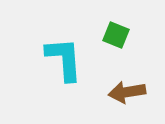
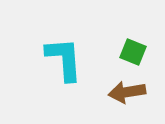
green square: moved 17 px right, 17 px down
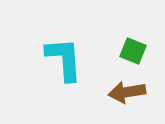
green square: moved 1 px up
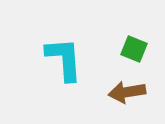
green square: moved 1 px right, 2 px up
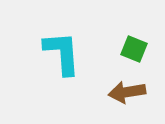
cyan L-shape: moved 2 px left, 6 px up
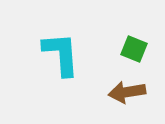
cyan L-shape: moved 1 px left, 1 px down
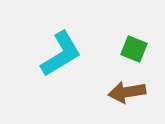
cyan L-shape: rotated 63 degrees clockwise
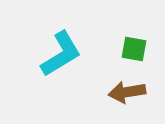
green square: rotated 12 degrees counterclockwise
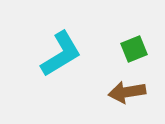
green square: rotated 32 degrees counterclockwise
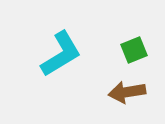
green square: moved 1 px down
